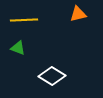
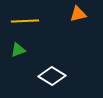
yellow line: moved 1 px right, 1 px down
green triangle: moved 2 px down; rotated 42 degrees counterclockwise
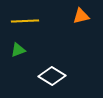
orange triangle: moved 3 px right, 2 px down
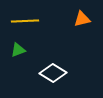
orange triangle: moved 1 px right, 3 px down
white diamond: moved 1 px right, 3 px up
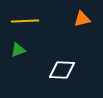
white diamond: moved 9 px right, 3 px up; rotated 28 degrees counterclockwise
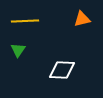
green triangle: rotated 35 degrees counterclockwise
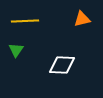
green triangle: moved 2 px left
white diamond: moved 5 px up
